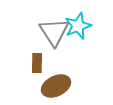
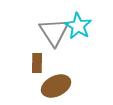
cyan star: rotated 20 degrees counterclockwise
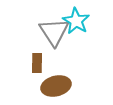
cyan star: moved 2 px left, 5 px up
brown ellipse: rotated 12 degrees clockwise
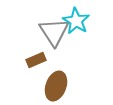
brown rectangle: moved 1 px left, 3 px up; rotated 66 degrees clockwise
brown ellipse: rotated 56 degrees counterclockwise
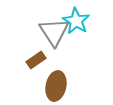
brown rectangle: rotated 12 degrees counterclockwise
brown ellipse: rotated 8 degrees counterclockwise
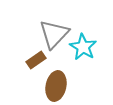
cyan star: moved 7 px right, 26 px down
gray triangle: moved 2 px down; rotated 16 degrees clockwise
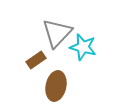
gray triangle: moved 3 px right, 1 px up
cyan star: rotated 16 degrees counterclockwise
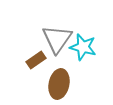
gray triangle: moved 6 px down; rotated 8 degrees counterclockwise
brown ellipse: moved 3 px right, 2 px up
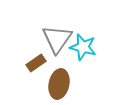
brown rectangle: moved 3 px down
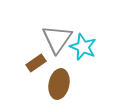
cyan star: rotated 8 degrees clockwise
